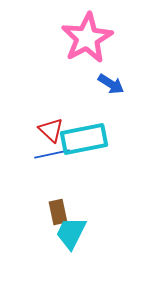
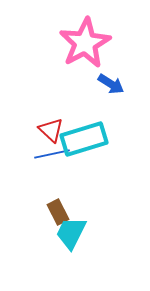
pink star: moved 2 px left, 5 px down
cyan rectangle: rotated 6 degrees counterclockwise
brown rectangle: rotated 15 degrees counterclockwise
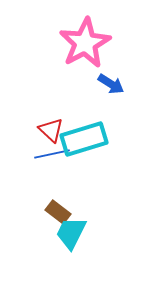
brown rectangle: rotated 25 degrees counterclockwise
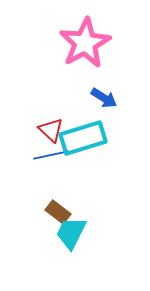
blue arrow: moved 7 px left, 14 px down
cyan rectangle: moved 1 px left, 1 px up
blue line: moved 1 px left, 1 px down
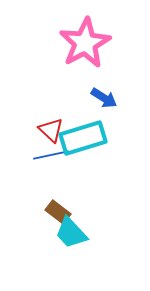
cyan trapezoid: rotated 69 degrees counterclockwise
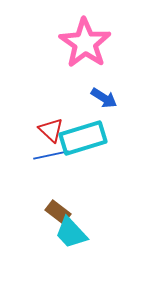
pink star: rotated 9 degrees counterclockwise
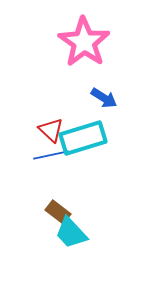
pink star: moved 1 px left, 1 px up
